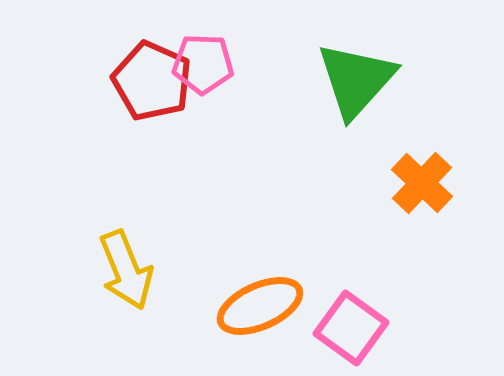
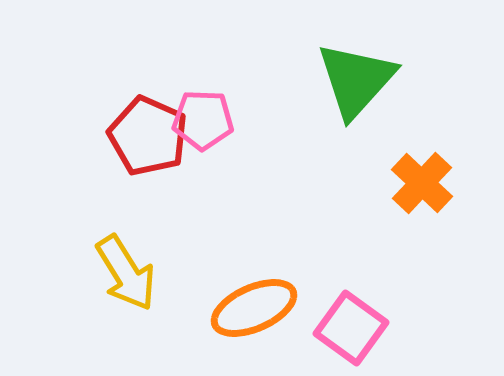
pink pentagon: moved 56 px down
red pentagon: moved 4 px left, 55 px down
yellow arrow: moved 3 px down; rotated 10 degrees counterclockwise
orange ellipse: moved 6 px left, 2 px down
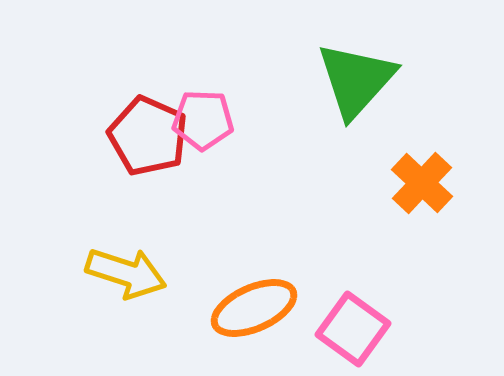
yellow arrow: rotated 40 degrees counterclockwise
pink square: moved 2 px right, 1 px down
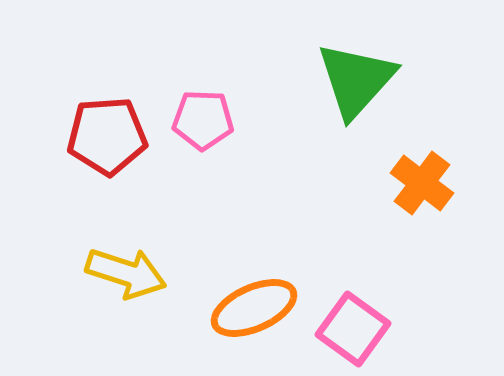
red pentagon: moved 41 px left; rotated 28 degrees counterclockwise
orange cross: rotated 6 degrees counterclockwise
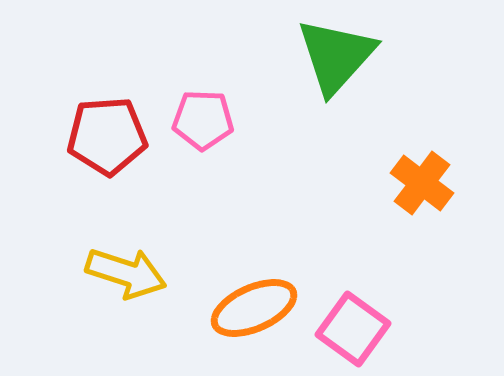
green triangle: moved 20 px left, 24 px up
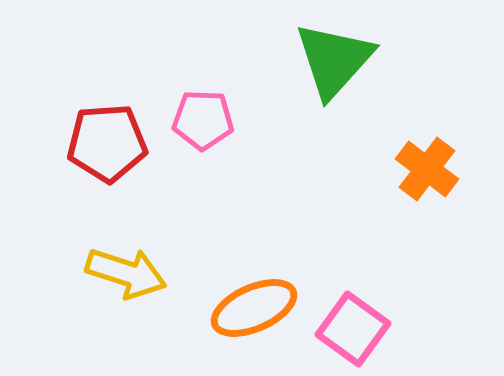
green triangle: moved 2 px left, 4 px down
red pentagon: moved 7 px down
orange cross: moved 5 px right, 14 px up
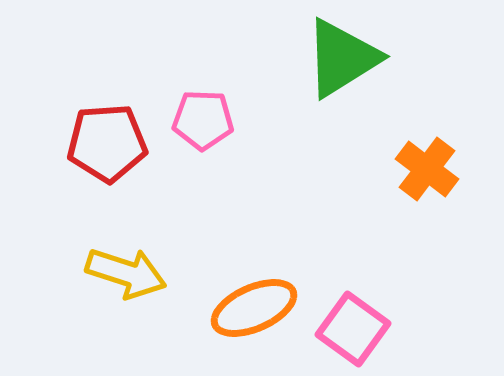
green triangle: moved 8 px right, 2 px up; rotated 16 degrees clockwise
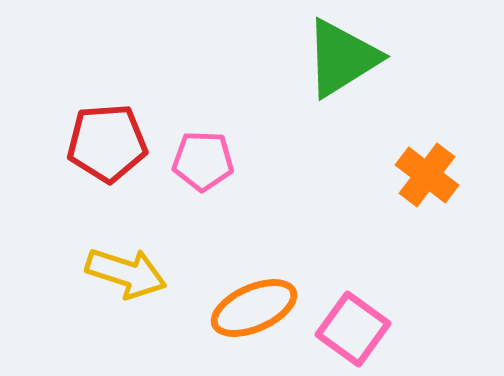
pink pentagon: moved 41 px down
orange cross: moved 6 px down
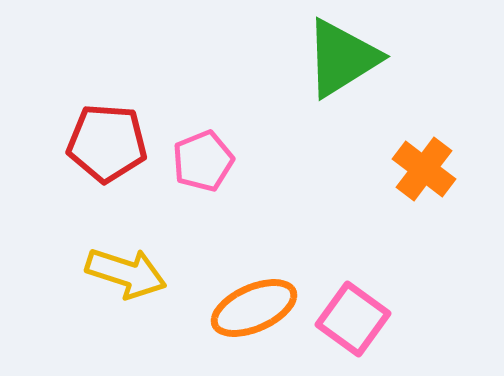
red pentagon: rotated 8 degrees clockwise
pink pentagon: rotated 24 degrees counterclockwise
orange cross: moved 3 px left, 6 px up
pink square: moved 10 px up
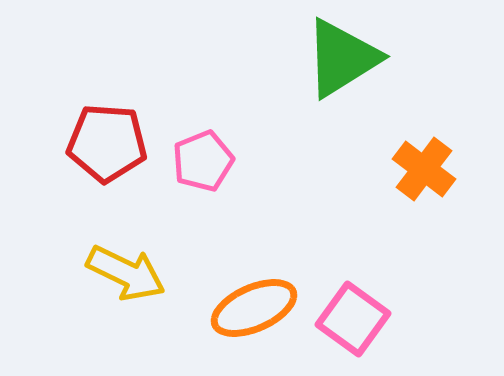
yellow arrow: rotated 8 degrees clockwise
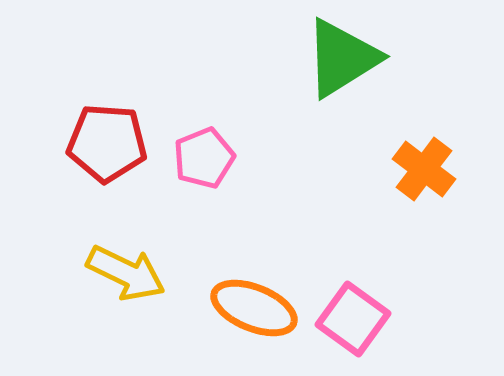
pink pentagon: moved 1 px right, 3 px up
orange ellipse: rotated 46 degrees clockwise
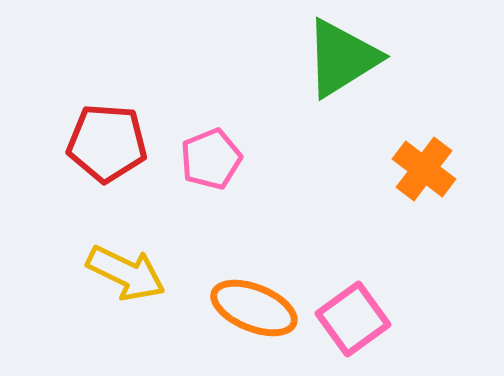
pink pentagon: moved 7 px right, 1 px down
pink square: rotated 18 degrees clockwise
